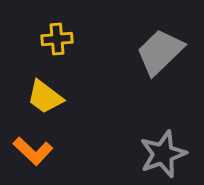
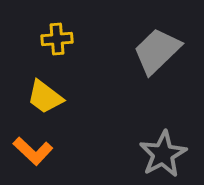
gray trapezoid: moved 3 px left, 1 px up
gray star: rotated 9 degrees counterclockwise
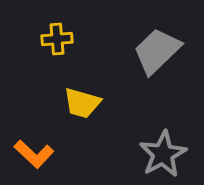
yellow trapezoid: moved 37 px right, 6 px down; rotated 21 degrees counterclockwise
orange L-shape: moved 1 px right, 3 px down
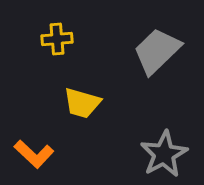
gray star: moved 1 px right
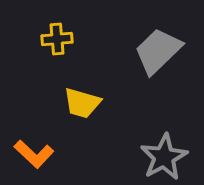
gray trapezoid: moved 1 px right
gray star: moved 3 px down
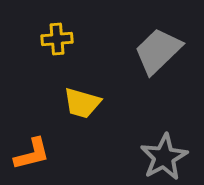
orange L-shape: moved 2 px left; rotated 57 degrees counterclockwise
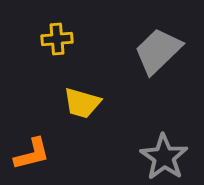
gray star: rotated 9 degrees counterclockwise
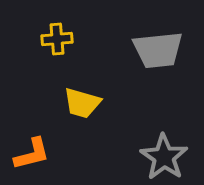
gray trapezoid: moved 1 px up; rotated 142 degrees counterclockwise
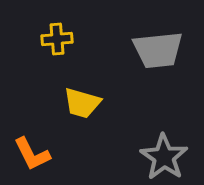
orange L-shape: rotated 78 degrees clockwise
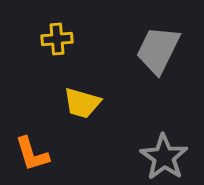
gray trapezoid: rotated 122 degrees clockwise
orange L-shape: rotated 9 degrees clockwise
